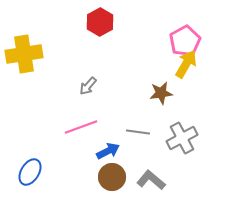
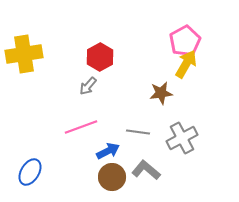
red hexagon: moved 35 px down
gray L-shape: moved 5 px left, 10 px up
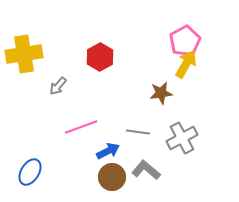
gray arrow: moved 30 px left
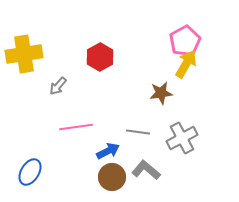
pink line: moved 5 px left; rotated 12 degrees clockwise
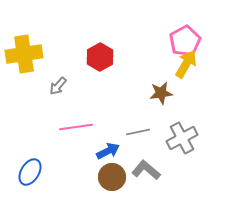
gray line: rotated 20 degrees counterclockwise
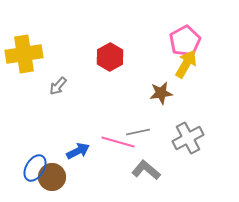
red hexagon: moved 10 px right
pink line: moved 42 px right, 15 px down; rotated 24 degrees clockwise
gray cross: moved 6 px right
blue arrow: moved 30 px left
blue ellipse: moved 5 px right, 4 px up
brown circle: moved 60 px left
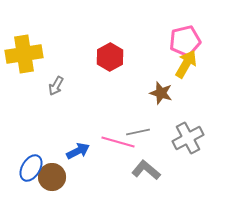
pink pentagon: rotated 16 degrees clockwise
gray arrow: moved 2 px left; rotated 12 degrees counterclockwise
brown star: rotated 25 degrees clockwise
blue ellipse: moved 4 px left
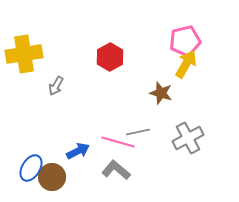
gray L-shape: moved 30 px left
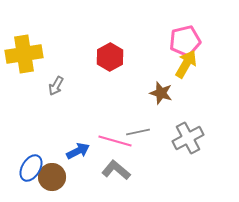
pink line: moved 3 px left, 1 px up
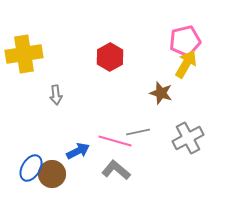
gray arrow: moved 9 px down; rotated 36 degrees counterclockwise
brown circle: moved 3 px up
